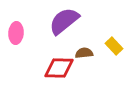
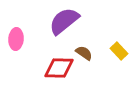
pink ellipse: moved 6 px down
yellow rectangle: moved 5 px right, 5 px down
brown semicircle: rotated 42 degrees clockwise
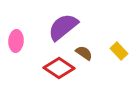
purple semicircle: moved 1 px left, 6 px down
pink ellipse: moved 2 px down
red diamond: rotated 32 degrees clockwise
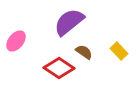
purple semicircle: moved 6 px right, 5 px up
pink ellipse: rotated 35 degrees clockwise
brown semicircle: moved 1 px up
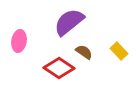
pink ellipse: moved 3 px right; rotated 30 degrees counterclockwise
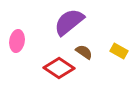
pink ellipse: moved 2 px left
yellow rectangle: rotated 18 degrees counterclockwise
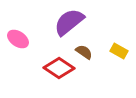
pink ellipse: moved 1 px right, 2 px up; rotated 65 degrees counterclockwise
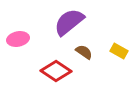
pink ellipse: rotated 45 degrees counterclockwise
red diamond: moved 3 px left, 3 px down
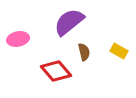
brown semicircle: rotated 42 degrees clockwise
red diamond: rotated 16 degrees clockwise
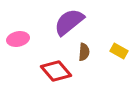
brown semicircle: rotated 18 degrees clockwise
